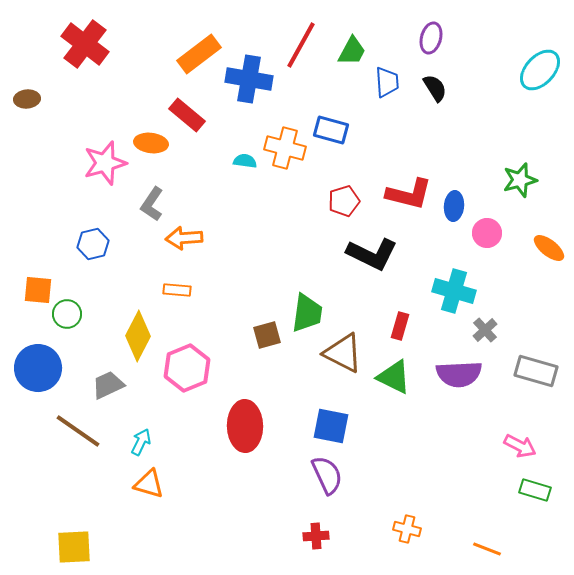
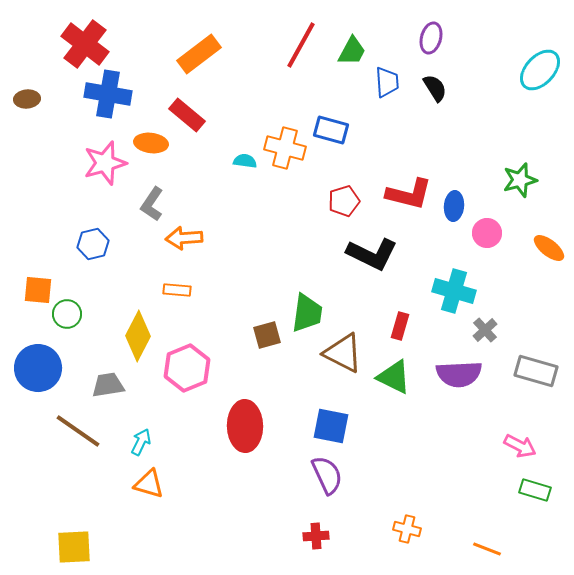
blue cross at (249, 79): moved 141 px left, 15 px down
gray trapezoid at (108, 385): rotated 16 degrees clockwise
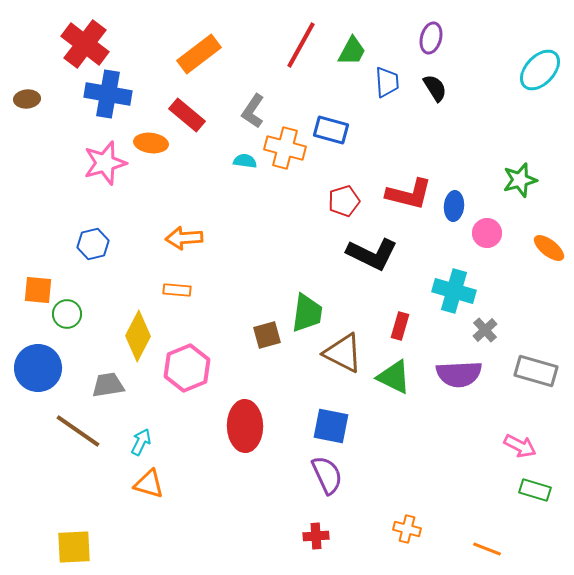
gray L-shape at (152, 204): moved 101 px right, 93 px up
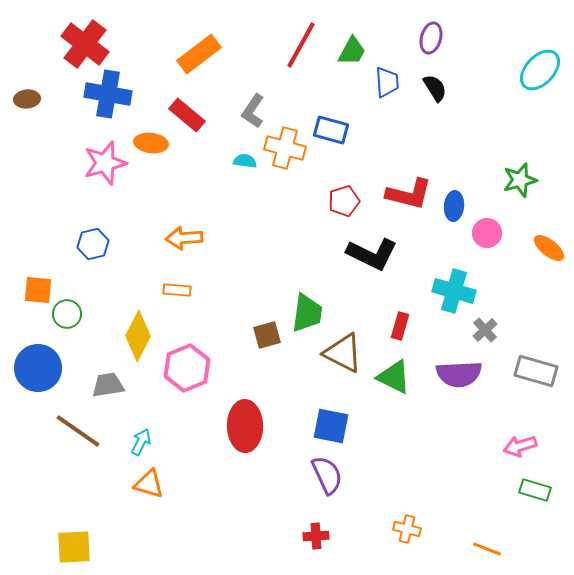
pink arrow at (520, 446): rotated 136 degrees clockwise
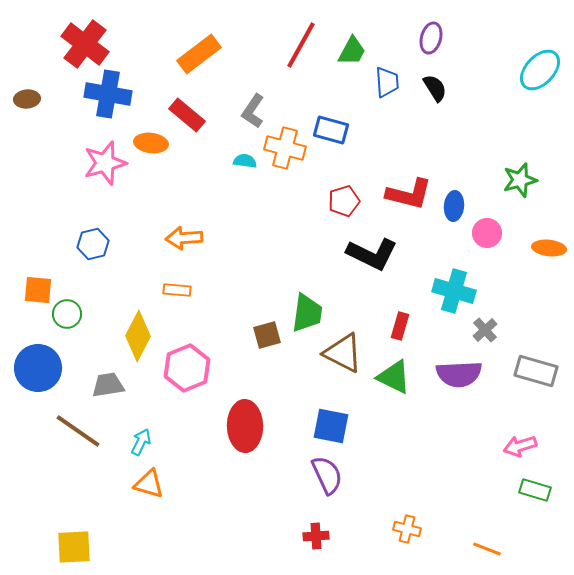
orange ellipse at (549, 248): rotated 32 degrees counterclockwise
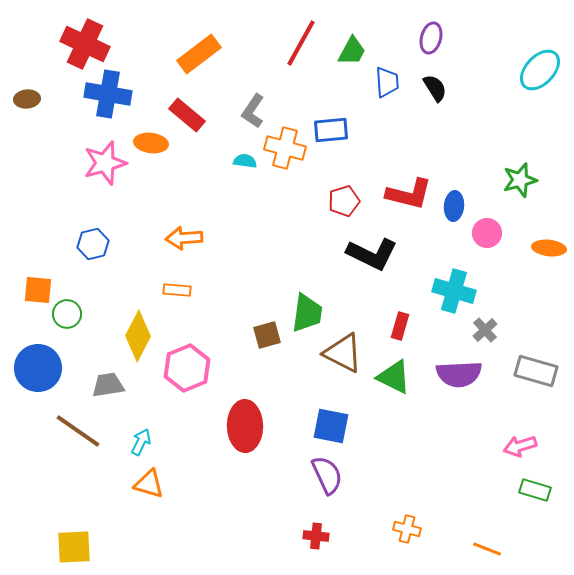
red cross at (85, 44): rotated 12 degrees counterclockwise
red line at (301, 45): moved 2 px up
blue rectangle at (331, 130): rotated 20 degrees counterclockwise
red cross at (316, 536): rotated 10 degrees clockwise
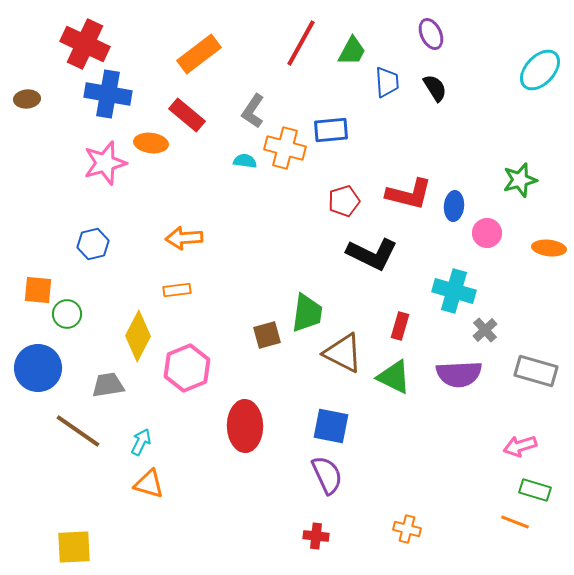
purple ellipse at (431, 38): moved 4 px up; rotated 40 degrees counterclockwise
orange rectangle at (177, 290): rotated 12 degrees counterclockwise
orange line at (487, 549): moved 28 px right, 27 px up
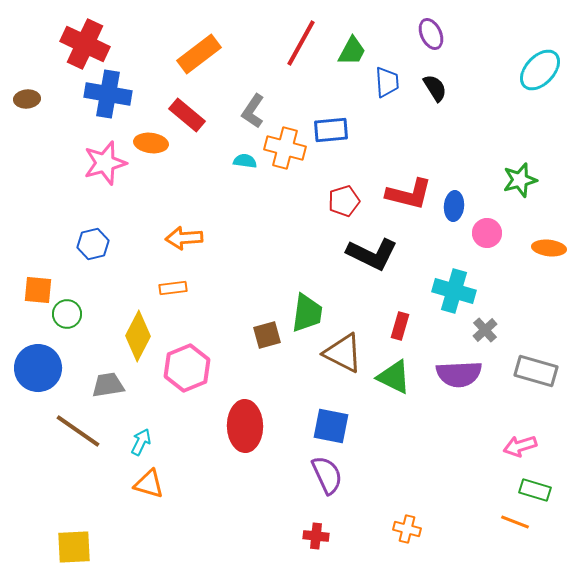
orange rectangle at (177, 290): moved 4 px left, 2 px up
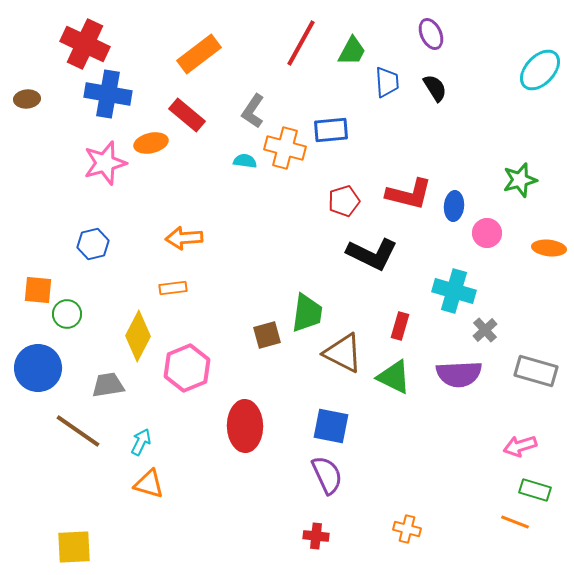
orange ellipse at (151, 143): rotated 20 degrees counterclockwise
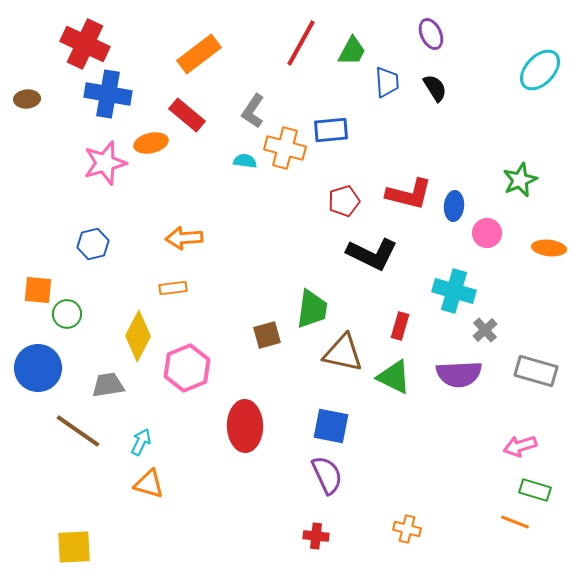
green star at (520, 180): rotated 8 degrees counterclockwise
green trapezoid at (307, 313): moved 5 px right, 4 px up
brown triangle at (343, 353): rotated 15 degrees counterclockwise
